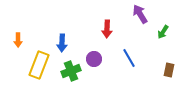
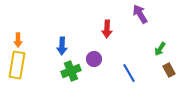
green arrow: moved 3 px left, 17 px down
blue arrow: moved 3 px down
blue line: moved 15 px down
yellow rectangle: moved 22 px left; rotated 12 degrees counterclockwise
brown rectangle: rotated 40 degrees counterclockwise
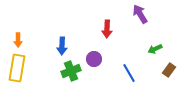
green arrow: moved 5 px left; rotated 32 degrees clockwise
yellow rectangle: moved 3 px down
brown rectangle: rotated 64 degrees clockwise
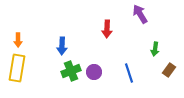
green arrow: rotated 56 degrees counterclockwise
purple circle: moved 13 px down
blue line: rotated 12 degrees clockwise
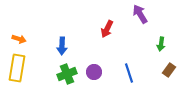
red arrow: rotated 24 degrees clockwise
orange arrow: moved 1 px right, 1 px up; rotated 72 degrees counterclockwise
green arrow: moved 6 px right, 5 px up
green cross: moved 4 px left, 3 px down
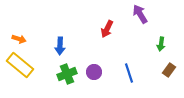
blue arrow: moved 2 px left
yellow rectangle: moved 3 px right, 3 px up; rotated 60 degrees counterclockwise
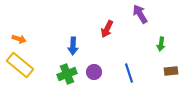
blue arrow: moved 13 px right
brown rectangle: moved 2 px right, 1 px down; rotated 48 degrees clockwise
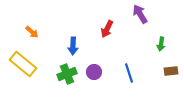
orange arrow: moved 13 px right, 7 px up; rotated 24 degrees clockwise
yellow rectangle: moved 3 px right, 1 px up
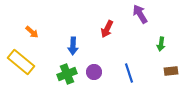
yellow rectangle: moved 2 px left, 2 px up
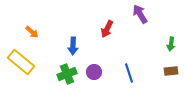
green arrow: moved 10 px right
